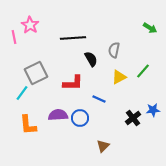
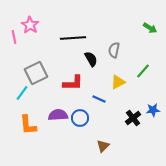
yellow triangle: moved 1 px left, 5 px down
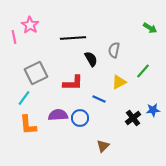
yellow triangle: moved 1 px right
cyan line: moved 2 px right, 5 px down
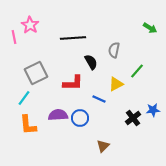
black semicircle: moved 3 px down
green line: moved 6 px left
yellow triangle: moved 3 px left, 2 px down
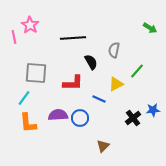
gray square: rotated 30 degrees clockwise
orange L-shape: moved 2 px up
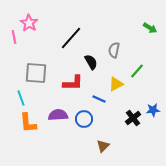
pink star: moved 1 px left, 2 px up
black line: moved 2 px left; rotated 45 degrees counterclockwise
cyan line: moved 3 px left; rotated 56 degrees counterclockwise
blue circle: moved 4 px right, 1 px down
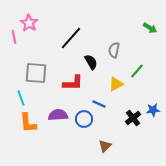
blue line: moved 5 px down
brown triangle: moved 2 px right
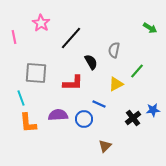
pink star: moved 12 px right
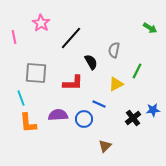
green line: rotated 14 degrees counterclockwise
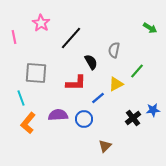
green line: rotated 14 degrees clockwise
red L-shape: moved 3 px right
blue line: moved 1 px left, 6 px up; rotated 64 degrees counterclockwise
orange L-shape: rotated 45 degrees clockwise
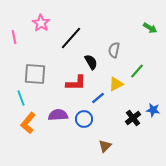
gray square: moved 1 px left, 1 px down
blue star: rotated 16 degrees clockwise
